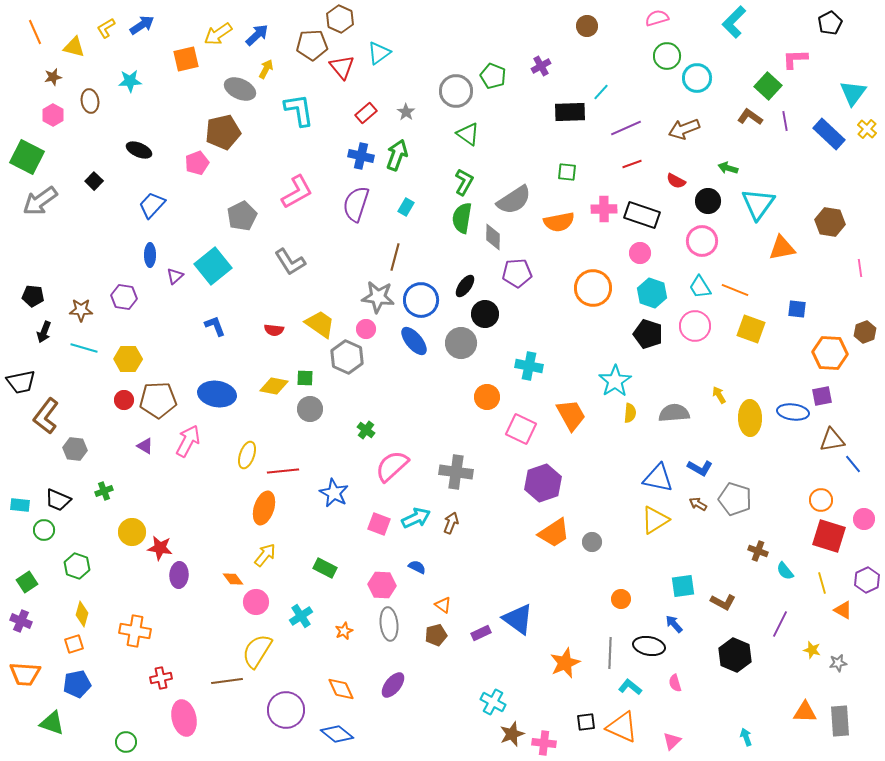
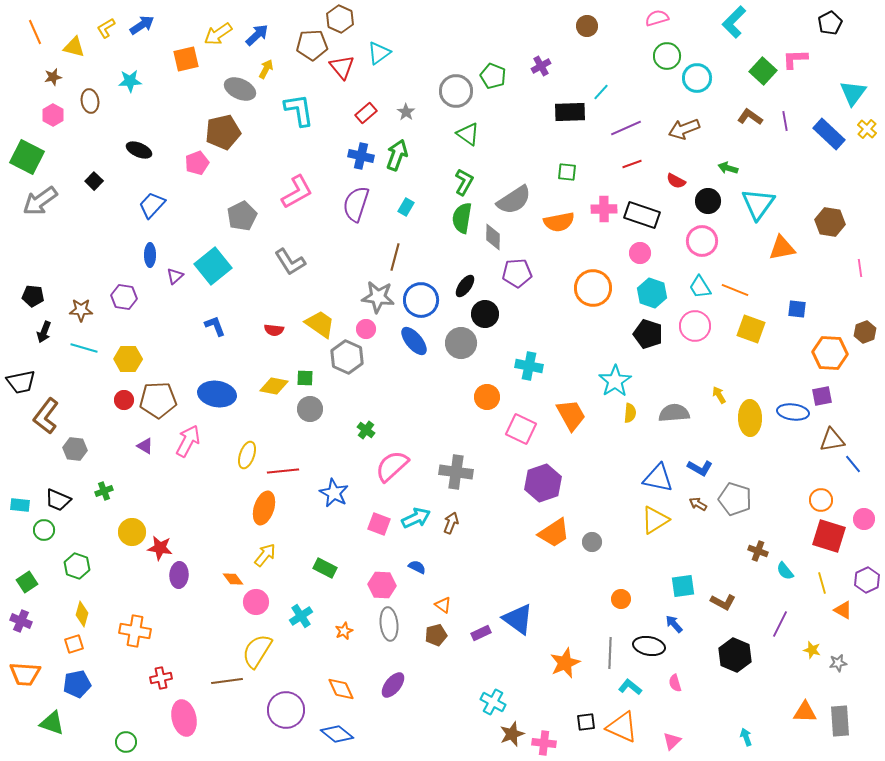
green square at (768, 86): moved 5 px left, 15 px up
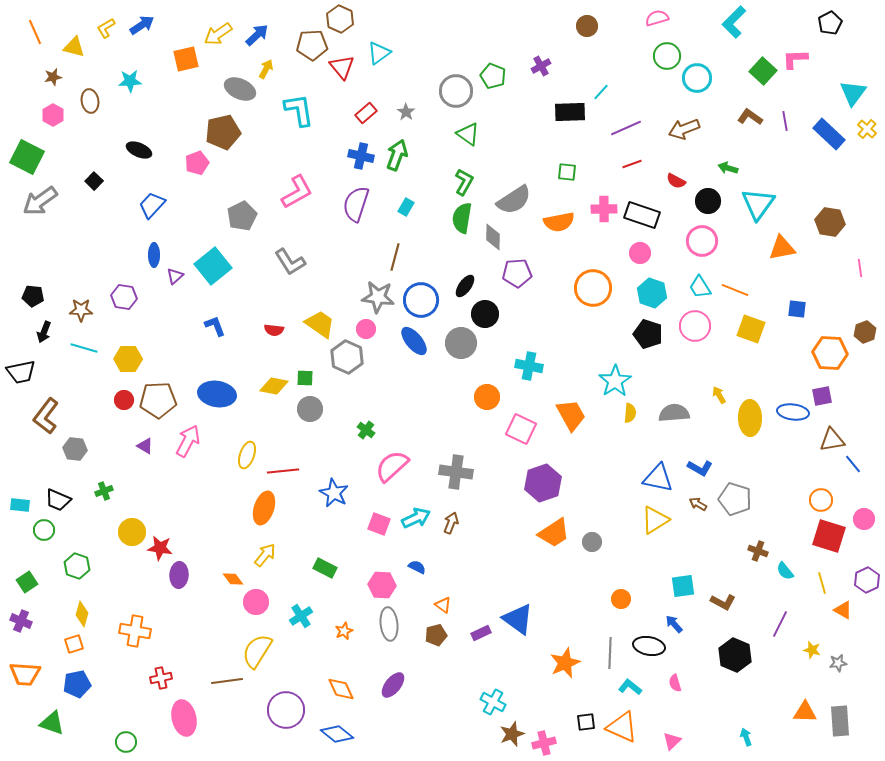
blue ellipse at (150, 255): moved 4 px right
black trapezoid at (21, 382): moved 10 px up
pink cross at (544, 743): rotated 20 degrees counterclockwise
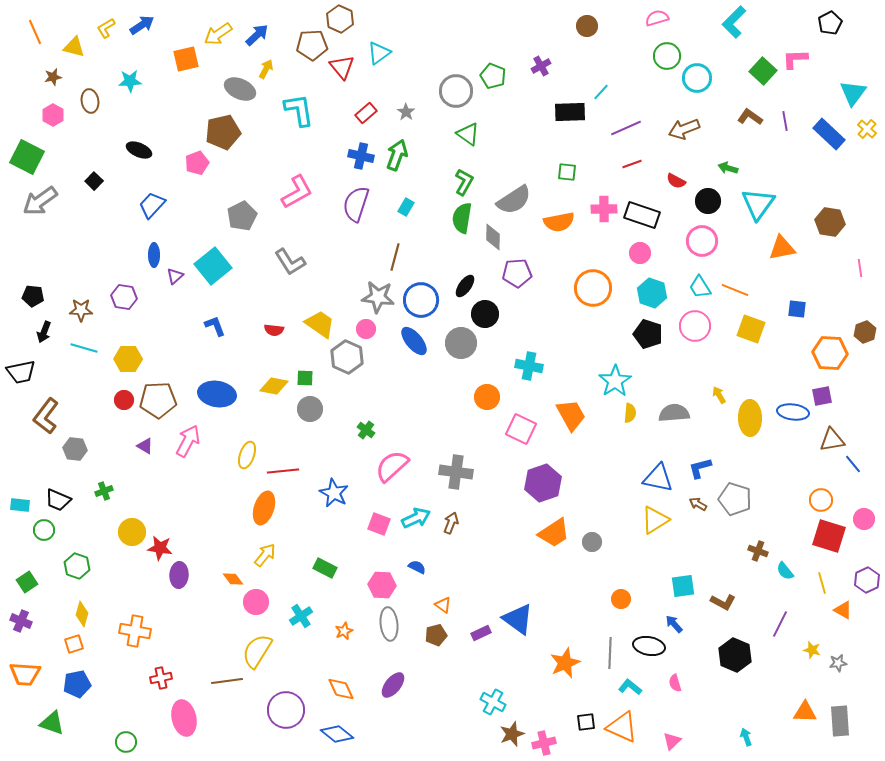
blue L-shape at (700, 468): rotated 135 degrees clockwise
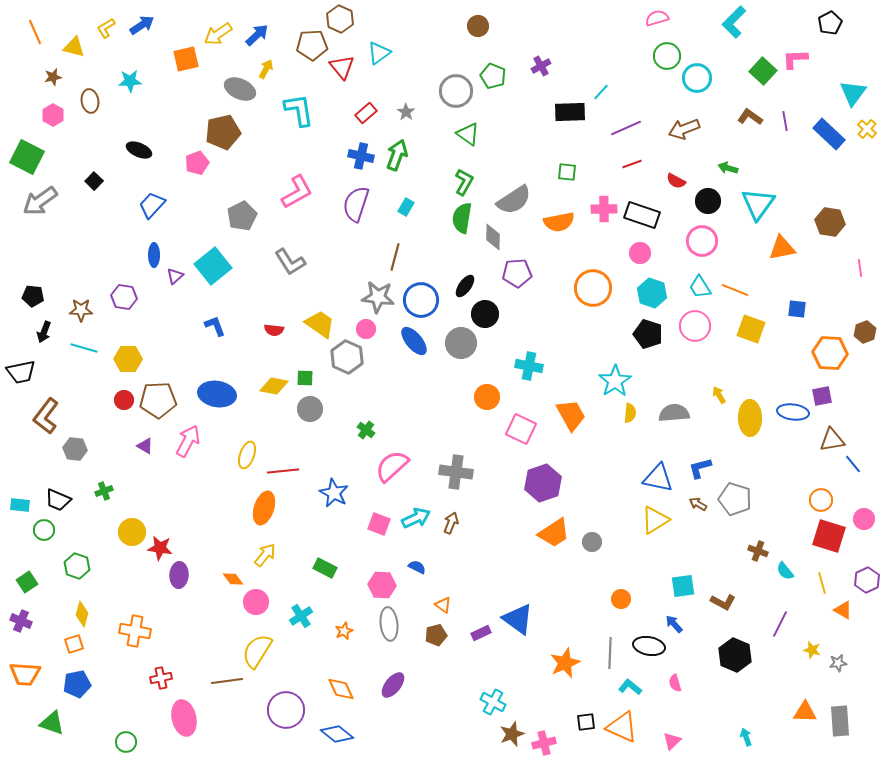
brown circle at (587, 26): moved 109 px left
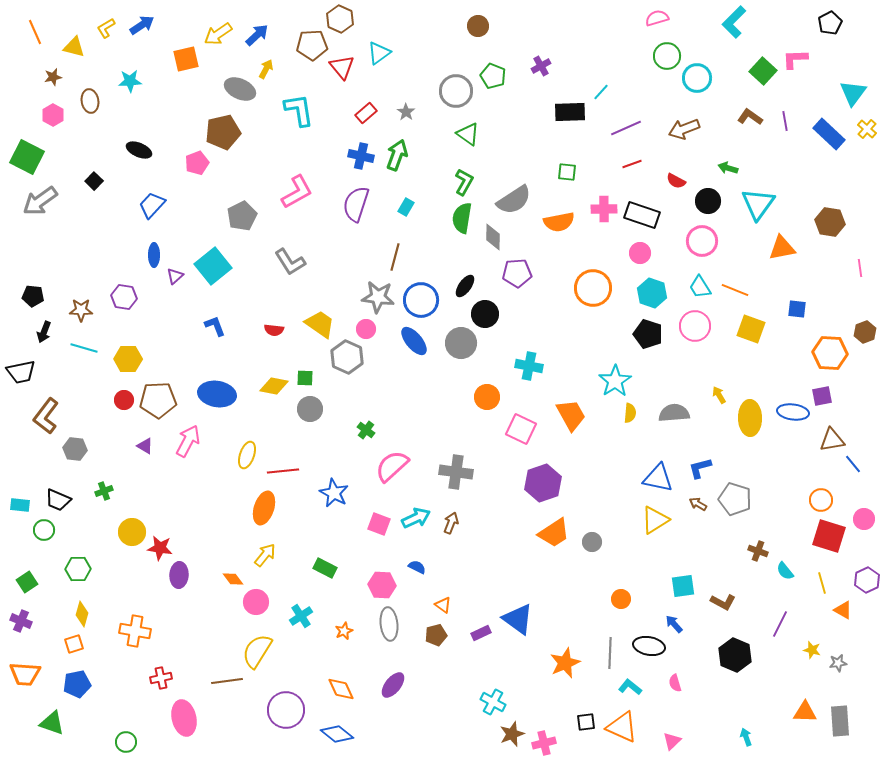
green hexagon at (77, 566): moved 1 px right, 3 px down; rotated 20 degrees counterclockwise
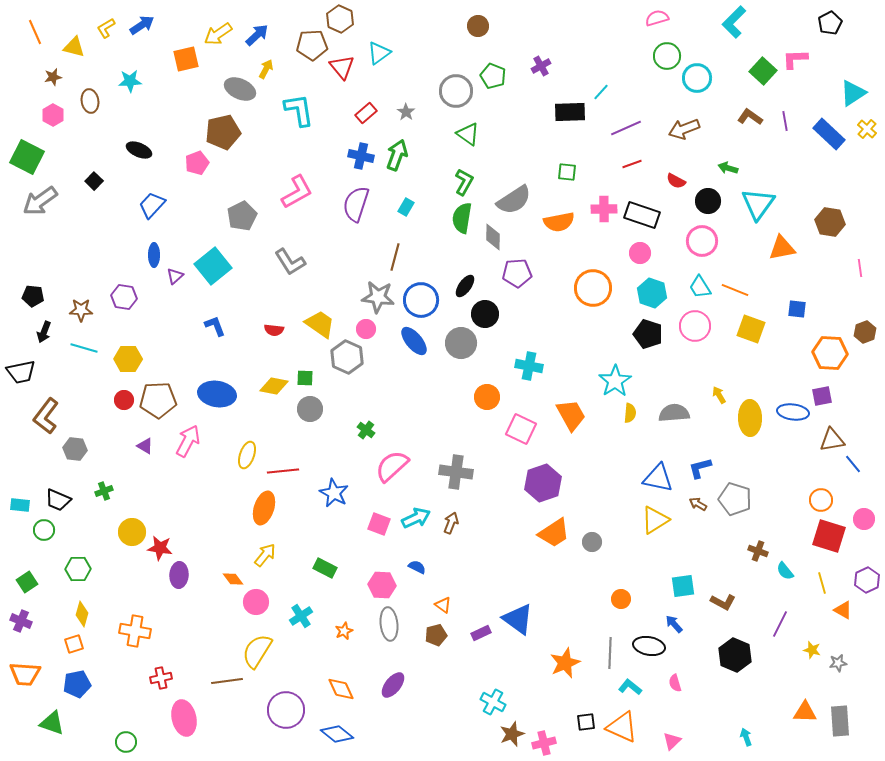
cyan triangle at (853, 93): rotated 20 degrees clockwise
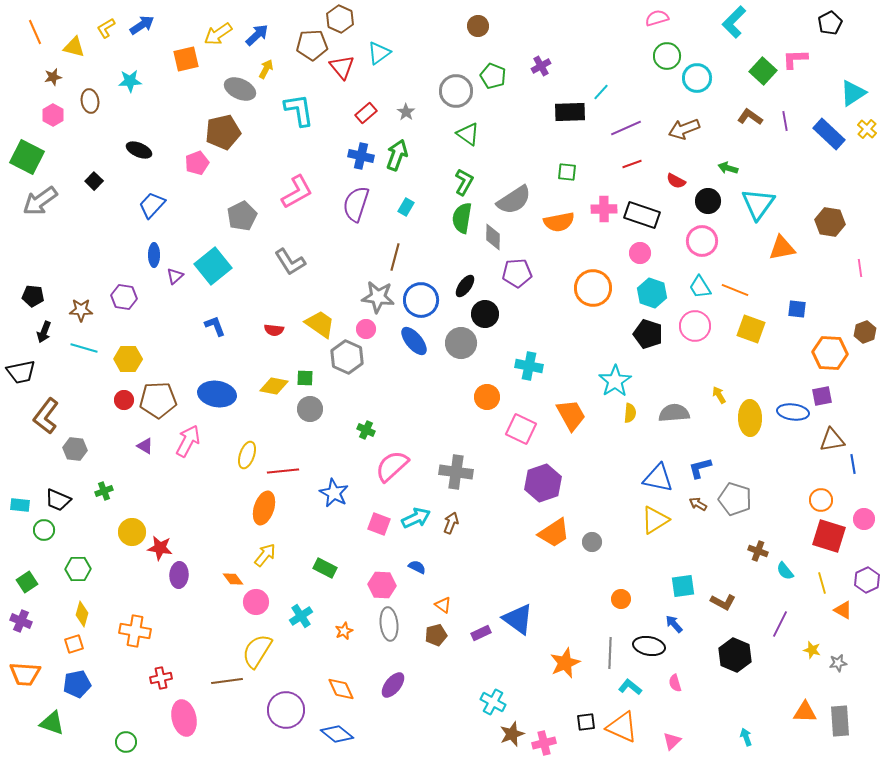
green cross at (366, 430): rotated 12 degrees counterclockwise
blue line at (853, 464): rotated 30 degrees clockwise
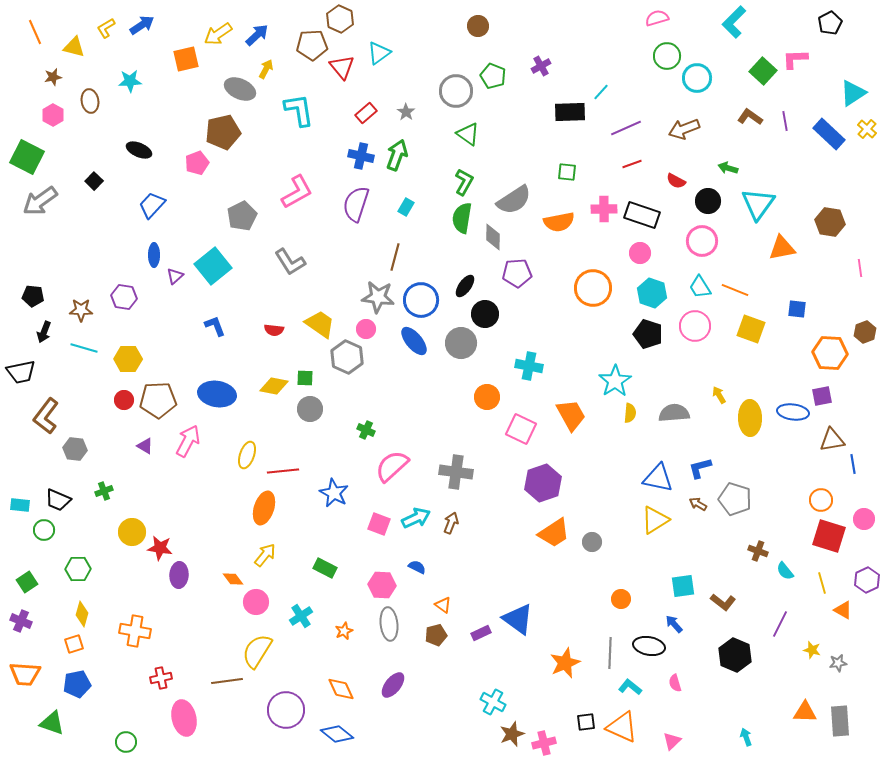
brown L-shape at (723, 602): rotated 10 degrees clockwise
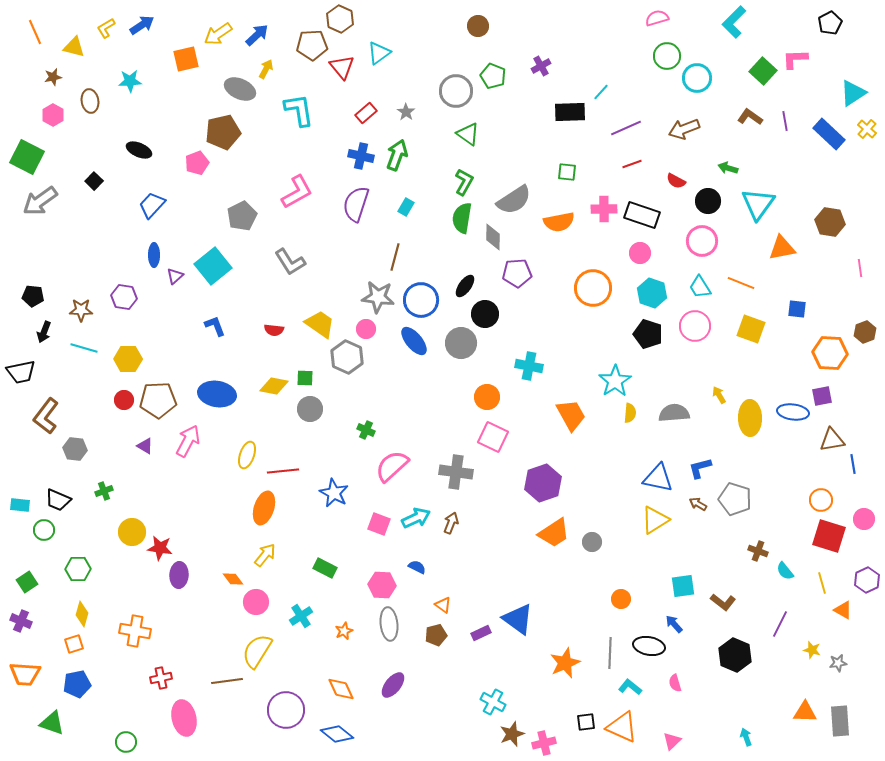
orange line at (735, 290): moved 6 px right, 7 px up
pink square at (521, 429): moved 28 px left, 8 px down
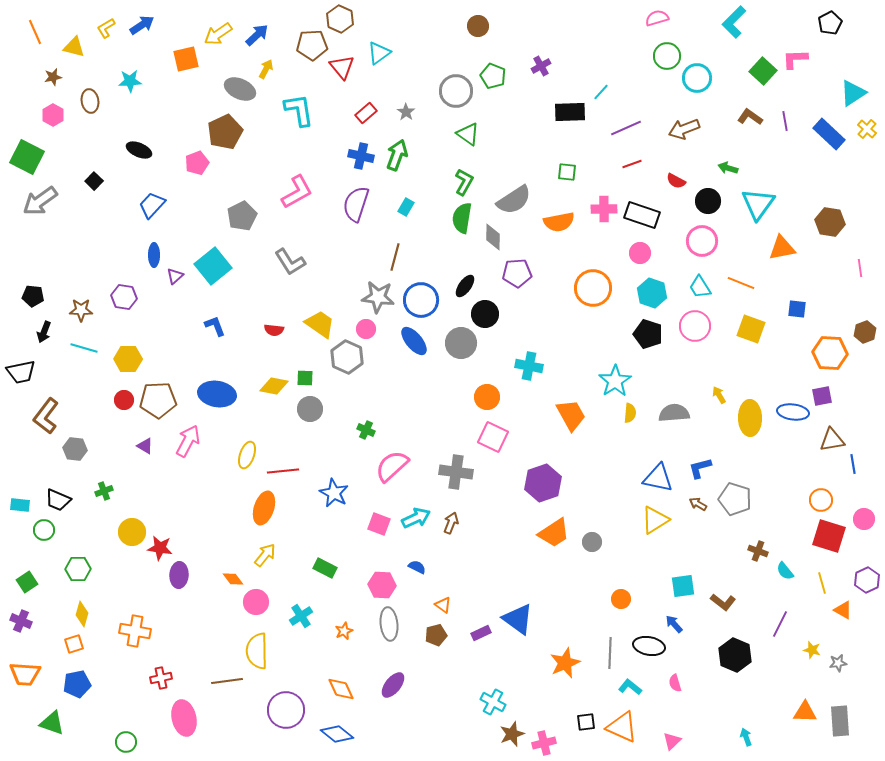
brown pentagon at (223, 132): moved 2 px right; rotated 12 degrees counterclockwise
yellow semicircle at (257, 651): rotated 33 degrees counterclockwise
